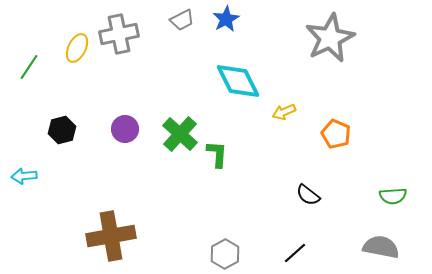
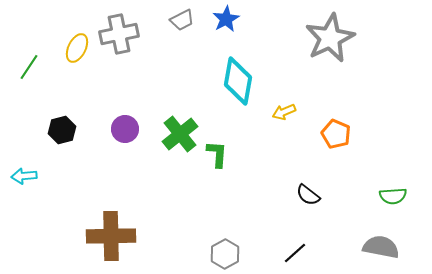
cyan diamond: rotated 36 degrees clockwise
green cross: rotated 9 degrees clockwise
brown cross: rotated 9 degrees clockwise
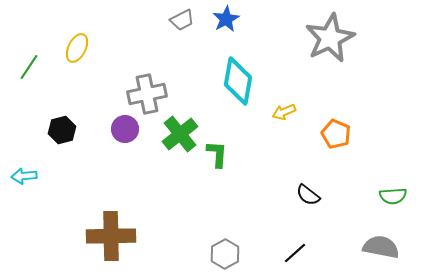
gray cross: moved 28 px right, 60 px down
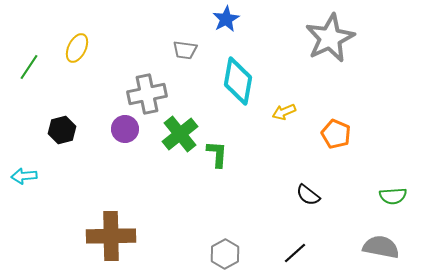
gray trapezoid: moved 3 px right, 30 px down; rotated 35 degrees clockwise
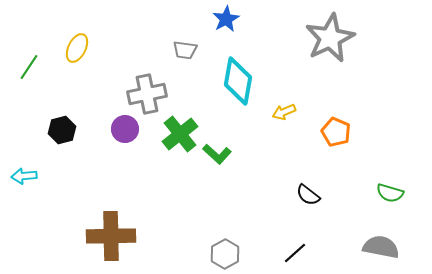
orange pentagon: moved 2 px up
green L-shape: rotated 128 degrees clockwise
green semicircle: moved 3 px left, 3 px up; rotated 20 degrees clockwise
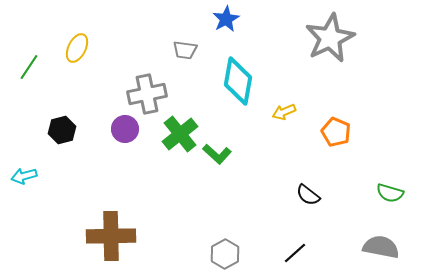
cyan arrow: rotated 10 degrees counterclockwise
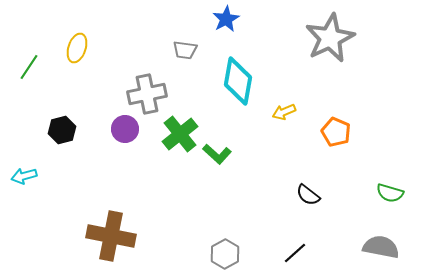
yellow ellipse: rotated 8 degrees counterclockwise
brown cross: rotated 12 degrees clockwise
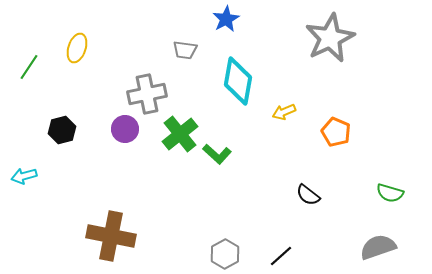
gray semicircle: moved 3 px left; rotated 30 degrees counterclockwise
black line: moved 14 px left, 3 px down
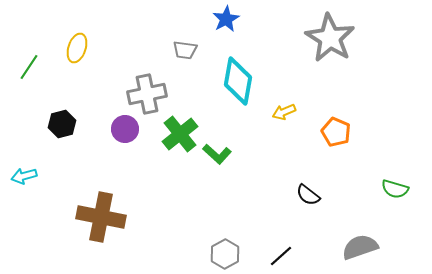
gray star: rotated 15 degrees counterclockwise
black hexagon: moved 6 px up
green semicircle: moved 5 px right, 4 px up
brown cross: moved 10 px left, 19 px up
gray semicircle: moved 18 px left
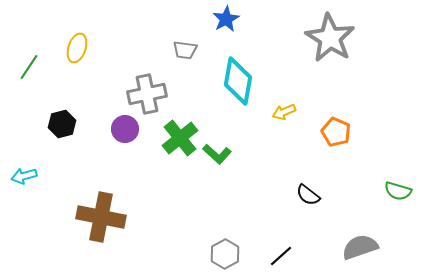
green cross: moved 4 px down
green semicircle: moved 3 px right, 2 px down
